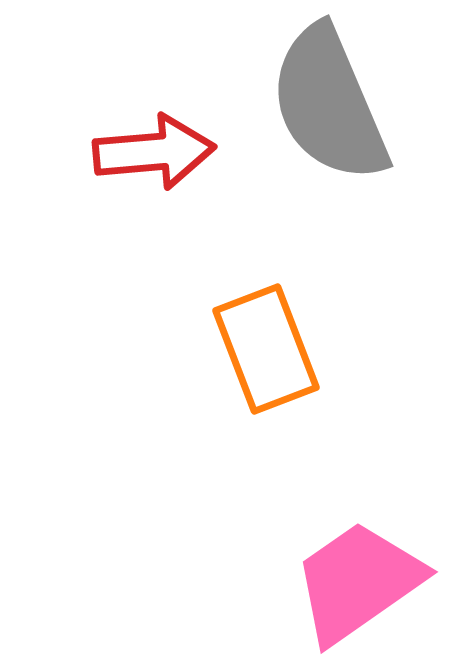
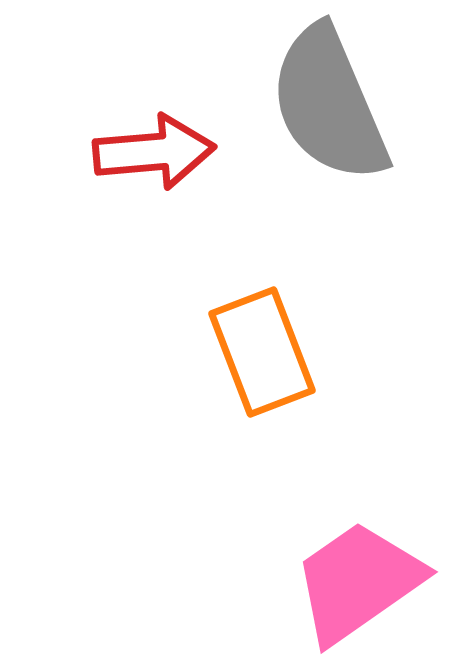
orange rectangle: moved 4 px left, 3 px down
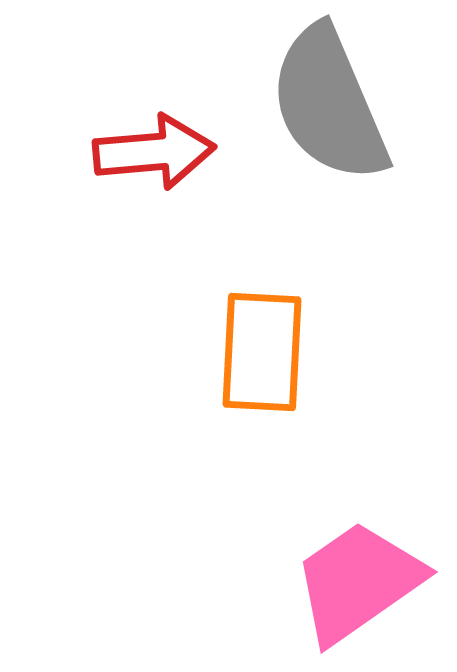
orange rectangle: rotated 24 degrees clockwise
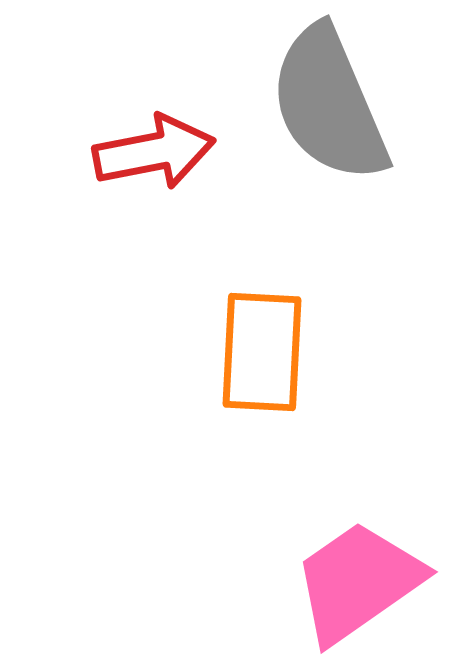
red arrow: rotated 6 degrees counterclockwise
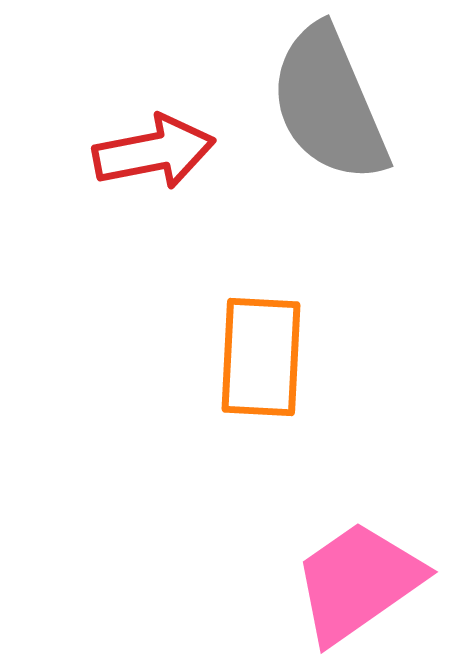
orange rectangle: moved 1 px left, 5 px down
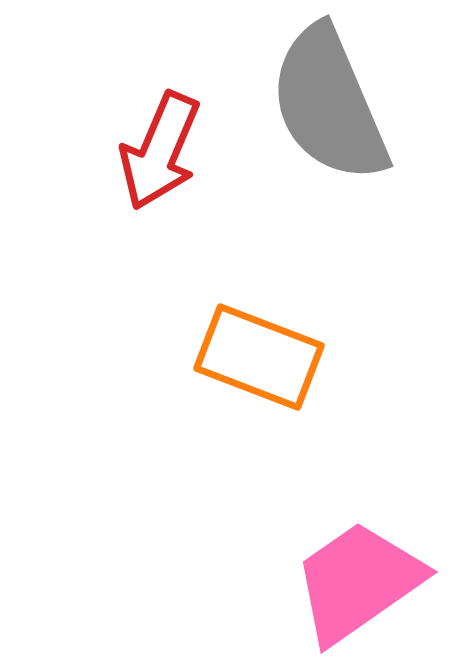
red arrow: moved 6 px right, 1 px up; rotated 124 degrees clockwise
orange rectangle: moved 2 px left; rotated 72 degrees counterclockwise
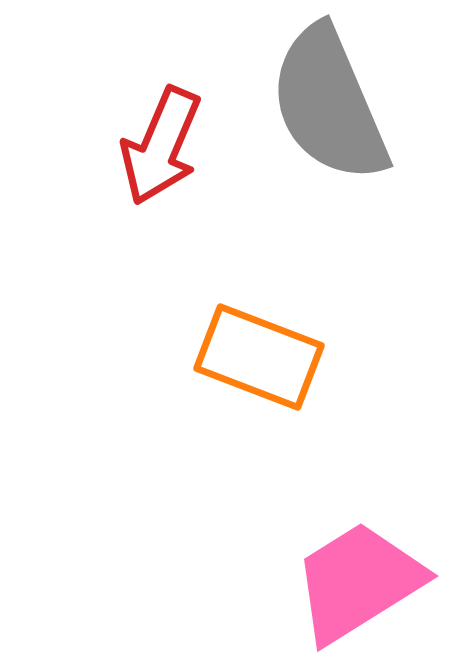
red arrow: moved 1 px right, 5 px up
pink trapezoid: rotated 3 degrees clockwise
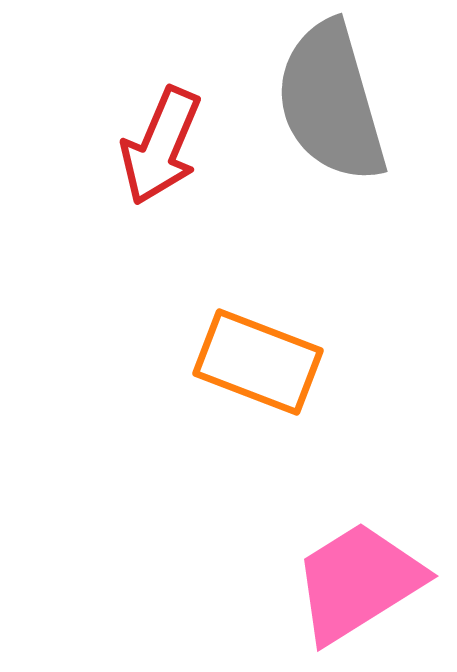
gray semicircle: moved 2 px right, 2 px up; rotated 7 degrees clockwise
orange rectangle: moved 1 px left, 5 px down
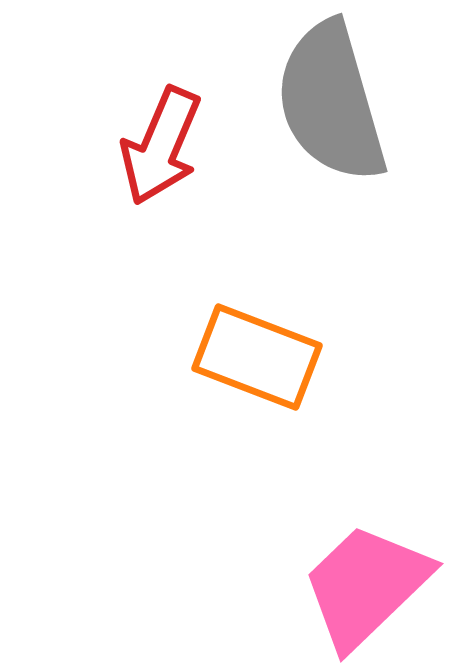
orange rectangle: moved 1 px left, 5 px up
pink trapezoid: moved 8 px right, 4 px down; rotated 12 degrees counterclockwise
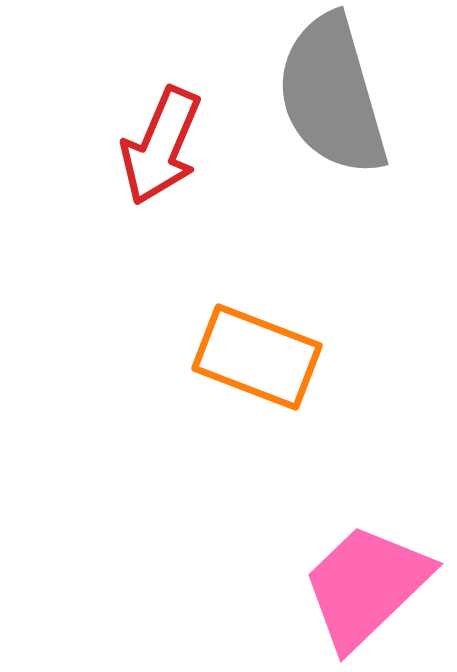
gray semicircle: moved 1 px right, 7 px up
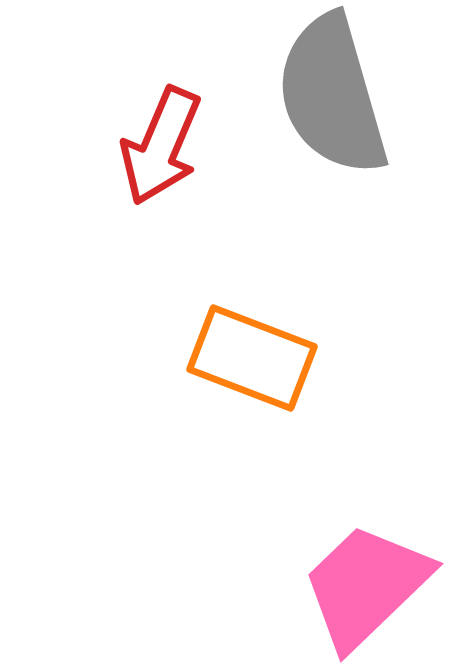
orange rectangle: moved 5 px left, 1 px down
